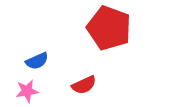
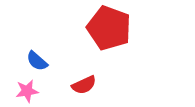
blue semicircle: rotated 65 degrees clockwise
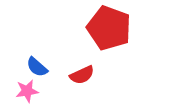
blue semicircle: moved 6 px down
red semicircle: moved 2 px left, 10 px up
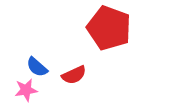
red semicircle: moved 8 px left
pink star: moved 1 px left, 1 px up
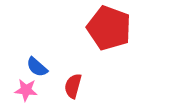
red semicircle: moved 1 px left, 11 px down; rotated 130 degrees clockwise
pink star: rotated 15 degrees clockwise
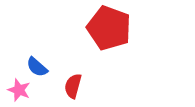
pink star: moved 7 px left; rotated 15 degrees clockwise
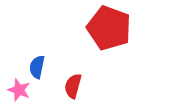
blue semicircle: rotated 60 degrees clockwise
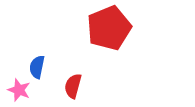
red pentagon: rotated 30 degrees clockwise
